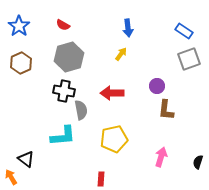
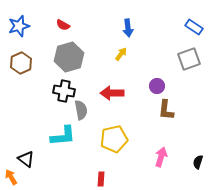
blue star: rotated 20 degrees clockwise
blue rectangle: moved 10 px right, 4 px up
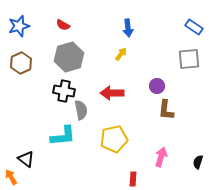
gray square: rotated 15 degrees clockwise
red rectangle: moved 32 px right
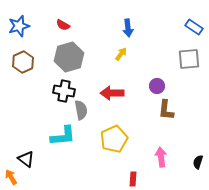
brown hexagon: moved 2 px right, 1 px up
yellow pentagon: rotated 12 degrees counterclockwise
pink arrow: rotated 24 degrees counterclockwise
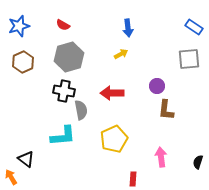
yellow arrow: rotated 24 degrees clockwise
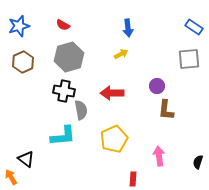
pink arrow: moved 2 px left, 1 px up
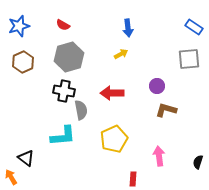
brown L-shape: rotated 100 degrees clockwise
black triangle: moved 1 px up
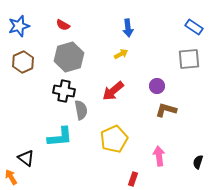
red arrow: moved 1 px right, 2 px up; rotated 40 degrees counterclockwise
cyan L-shape: moved 3 px left, 1 px down
red rectangle: rotated 16 degrees clockwise
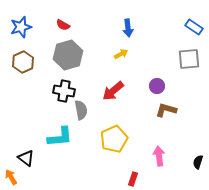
blue star: moved 2 px right, 1 px down
gray hexagon: moved 1 px left, 2 px up
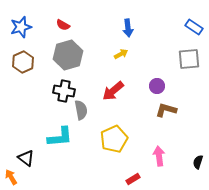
red rectangle: rotated 40 degrees clockwise
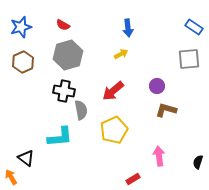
yellow pentagon: moved 9 px up
